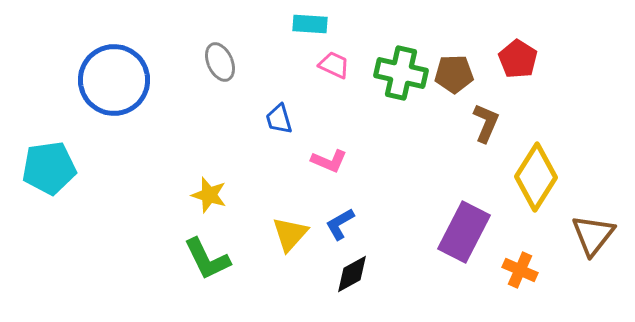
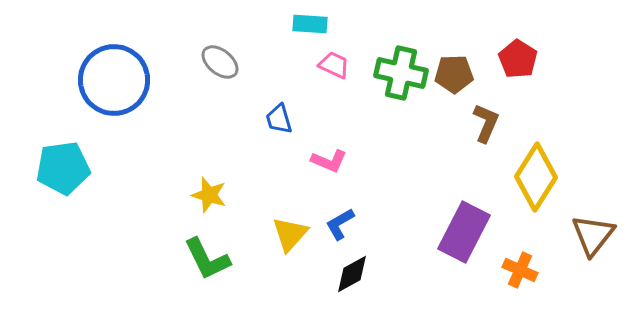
gray ellipse: rotated 27 degrees counterclockwise
cyan pentagon: moved 14 px right
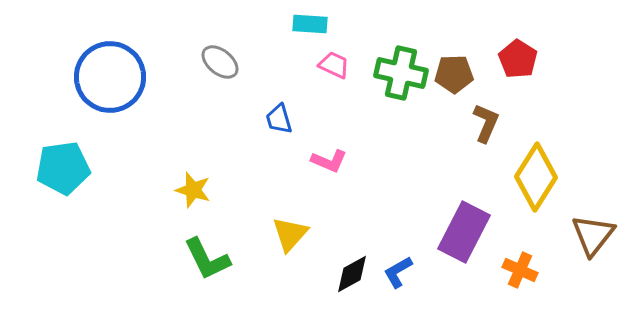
blue circle: moved 4 px left, 3 px up
yellow star: moved 16 px left, 5 px up
blue L-shape: moved 58 px right, 48 px down
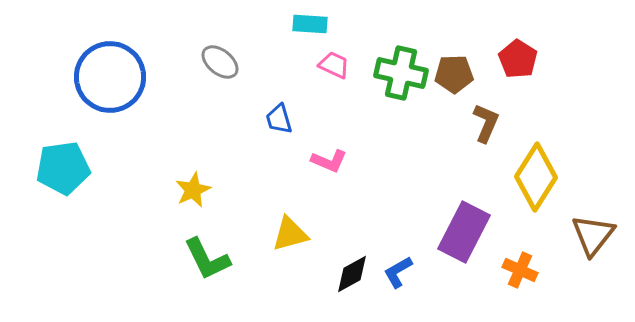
yellow star: rotated 30 degrees clockwise
yellow triangle: rotated 33 degrees clockwise
